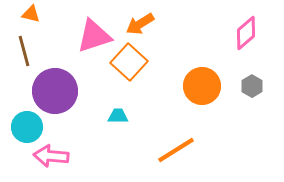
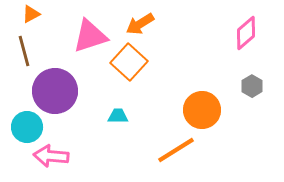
orange triangle: rotated 42 degrees counterclockwise
pink triangle: moved 4 px left
orange circle: moved 24 px down
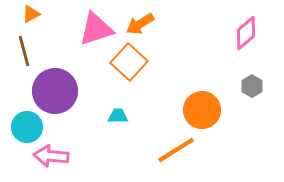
pink triangle: moved 6 px right, 7 px up
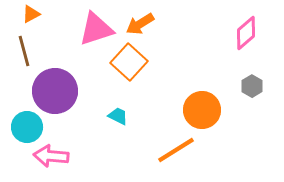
cyan trapezoid: rotated 25 degrees clockwise
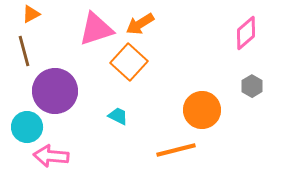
orange line: rotated 18 degrees clockwise
